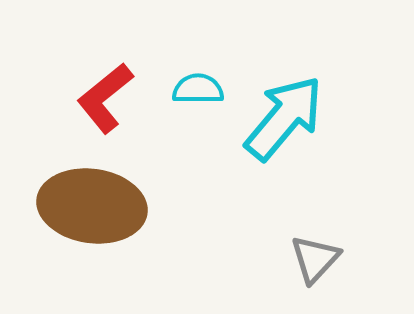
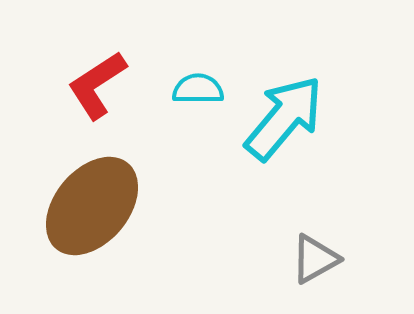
red L-shape: moved 8 px left, 13 px up; rotated 6 degrees clockwise
brown ellipse: rotated 58 degrees counterclockwise
gray triangle: rotated 18 degrees clockwise
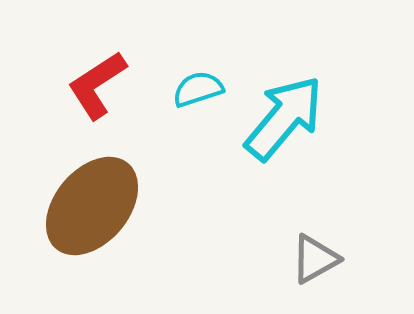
cyan semicircle: rotated 18 degrees counterclockwise
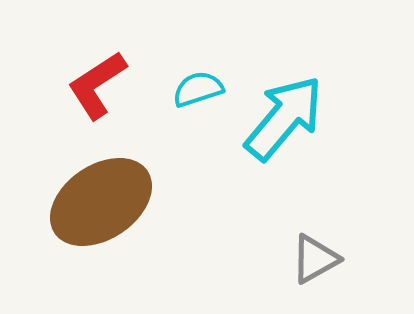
brown ellipse: moved 9 px right, 4 px up; rotated 16 degrees clockwise
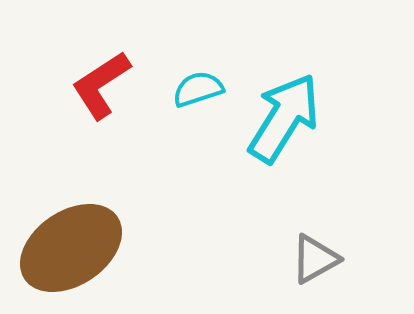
red L-shape: moved 4 px right
cyan arrow: rotated 8 degrees counterclockwise
brown ellipse: moved 30 px left, 46 px down
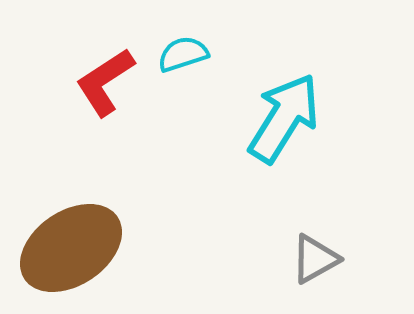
red L-shape: moved 4 px right, 3 px up
cyan semicircle: moved 15 px left, 35 px up
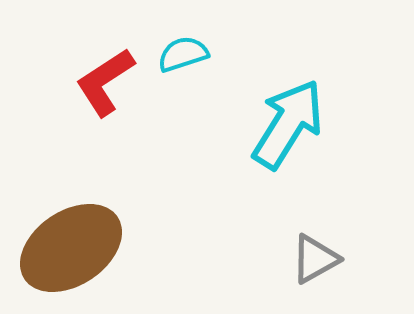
cyan arrow: moved 4 px right, 6 px down
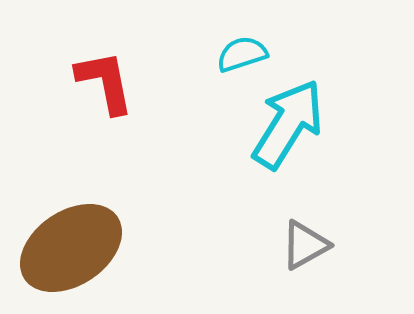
cyan semicircle: moved 59 px right
red L-shape: rotated 112 degrees clockwise
gray triangle: moved 10 px left, 14 px up
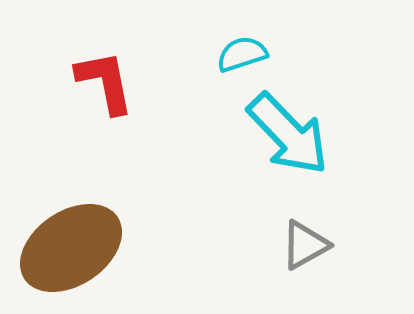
cyan arrow: moved 10 px down; rotated 104 degrees clockwise
